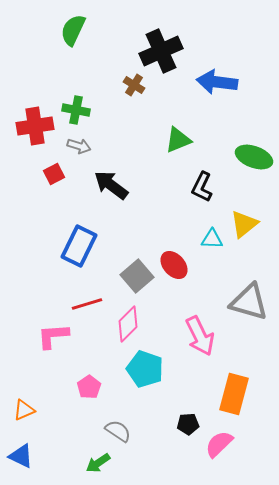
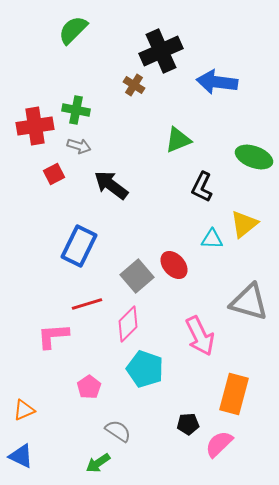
green semicircle: rotated 20 degrees clockwise
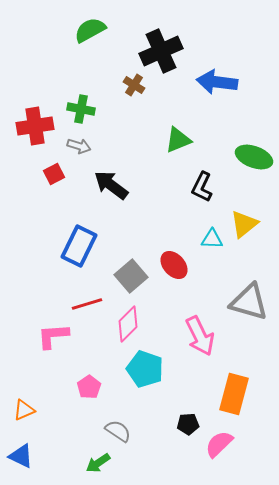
green semicircle: moved 17 px right; rotated 16 degrees clockwise
green cross: moved 5 px right, 1 px up
gray square: moved 6 px left
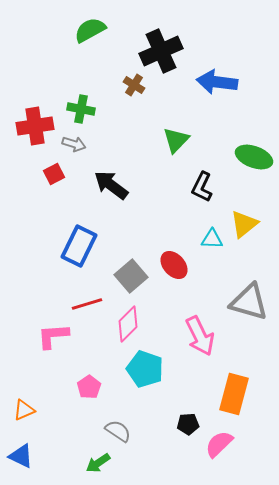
green triangle: moved 2 px left; rotated 24 degrees counterclockwise
gray arrow: moved 5 px left, 2 px up
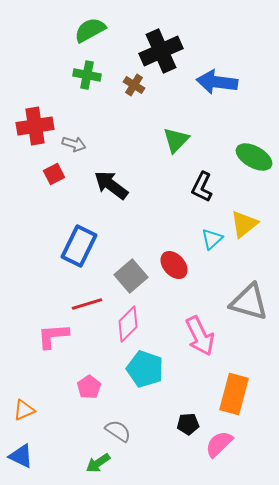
green cross: moved 6 px right, 34 px up
green ellipse: rotated 9 degrees clockwise
cyan triangle: rotated 45 degrees counterclockwise
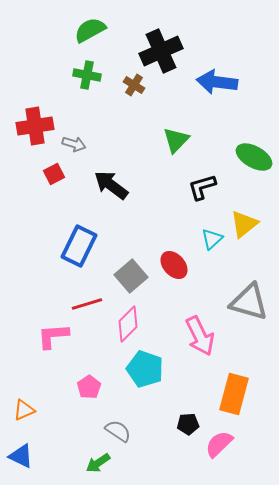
black L-shape: rotated 48 degrees clockwise
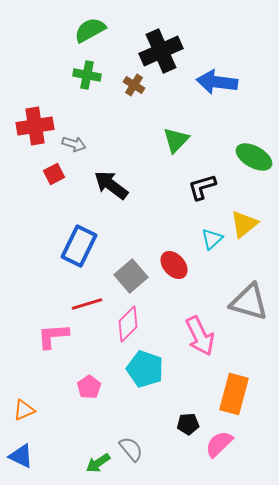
gray semicircle: moved 13 px right, 18 px down; rotated 16 degrees clockwise
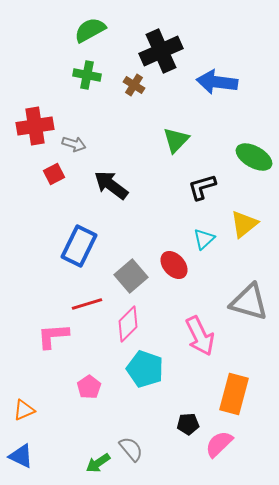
cyan triangle: moved 8 px left
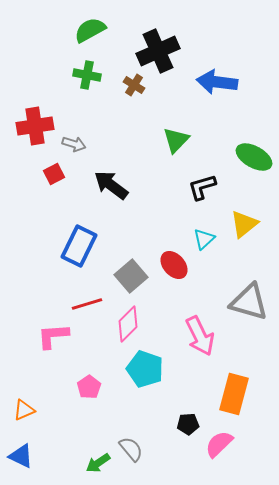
black cross: moved 3 px left
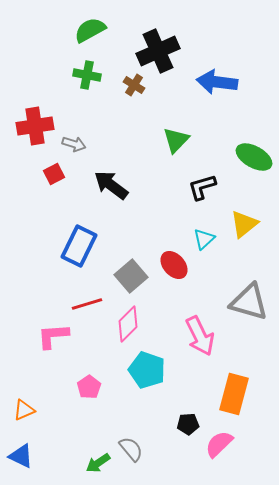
cyan pentagon: moved 2 px right, 1 px down
